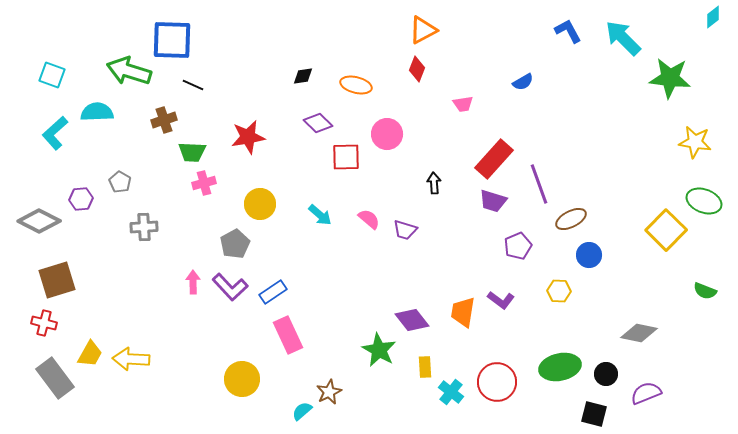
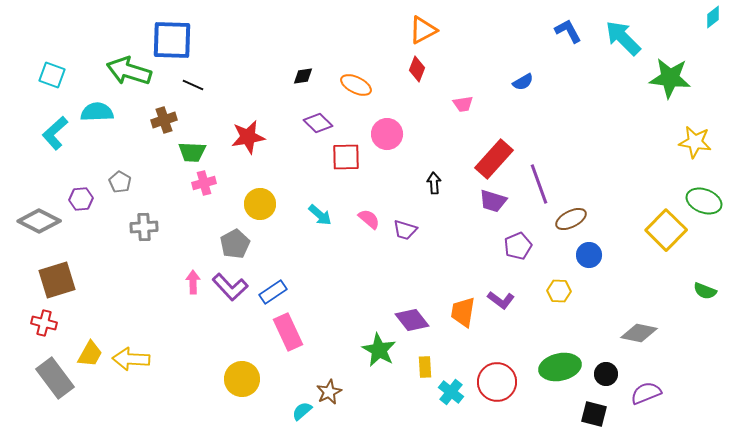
orange ellipse at (356, 85): rotated 12 degrees clockwise
pink rectangle at (288, 335): moved 3 px up
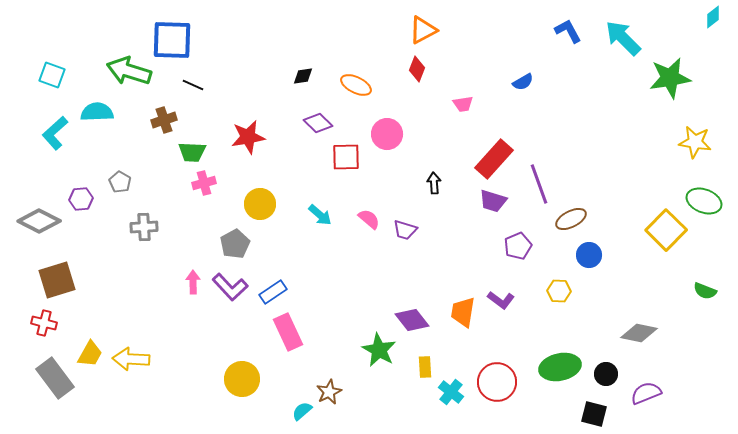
green star at (670, 78): rotated 15 degrees counterclockwise
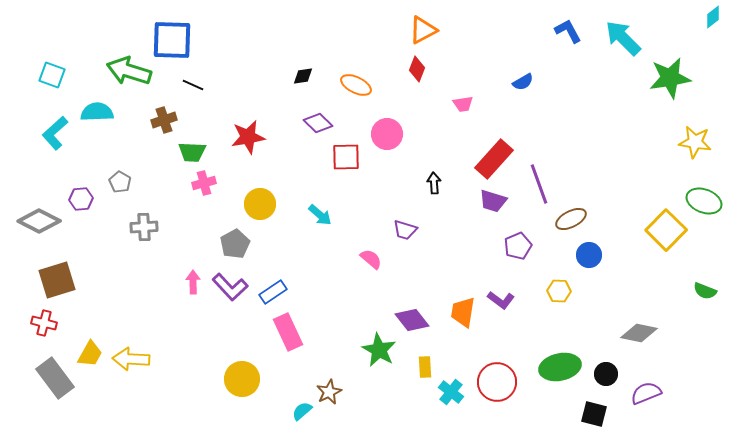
pink semicircle at (369, 219): moved 2 px right, 40 px down
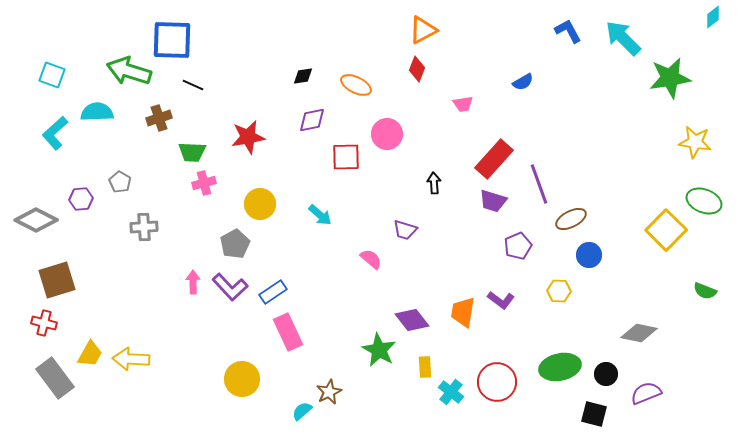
brown cross at (164, 120): moved 5 px left, 2 px up
purple diamond at (318, 123): moved 6 px left, 3 px up; rotated 56 degrees counterclockwise
gray diamond at (39, 221): moved 3 px left, 1 px up
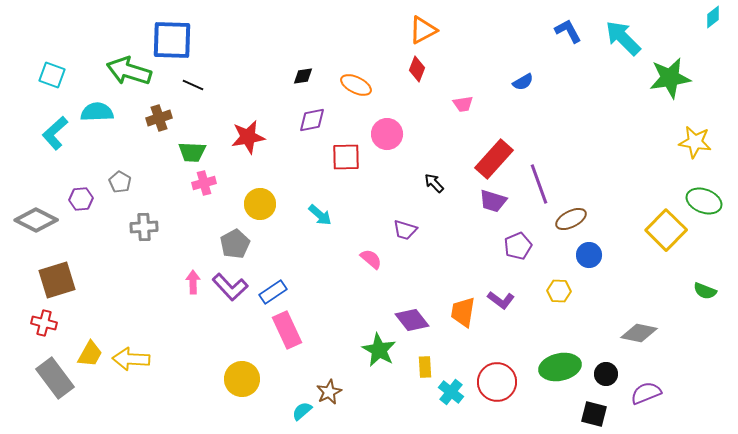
black arrow at (434, 183): rotated 40 degrees counterclockwise
pink rectangle at (288, 332): moved 1 px left, 2 px up
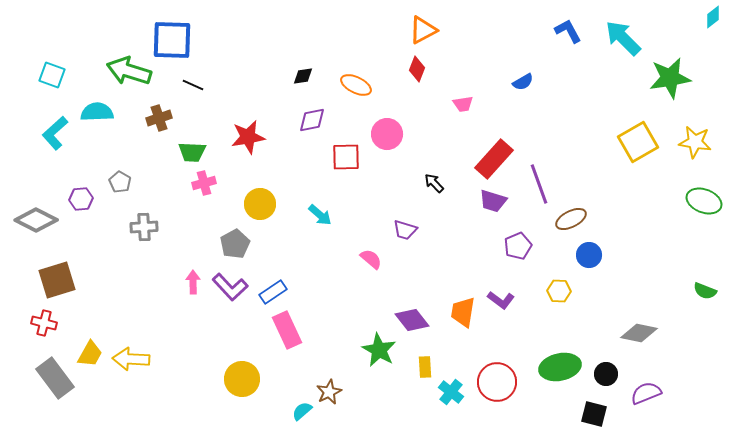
yellow square at (666, 230): moved 28 px left, 88 px up; rotated 15 degrees clockwise
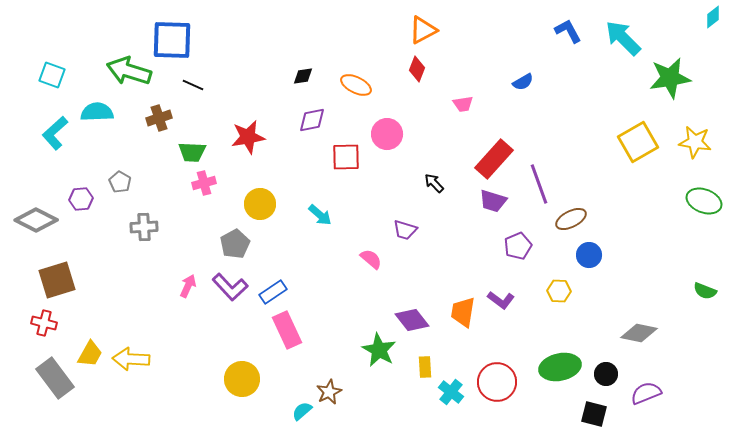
pink arrow at (193, 282): moved 5 px left, 4 px down; rotated 25 degrees clockwise
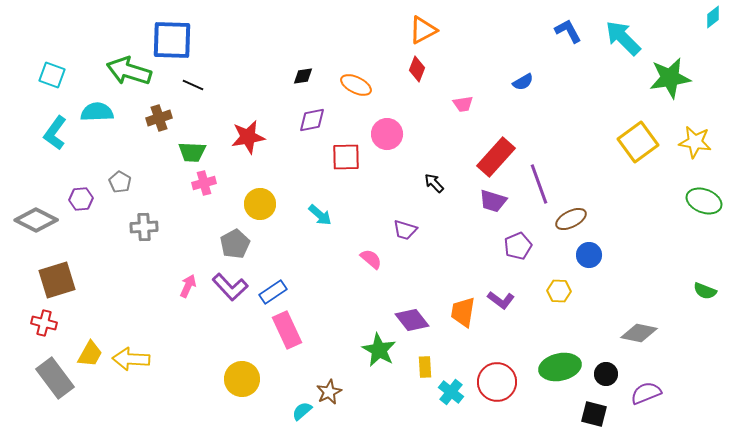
cyan L-shape at (55, 133): rotated 12 degrees counterclockwise
yellow square at (638, 142): rotated 6 degrees counterclockwise
red rectangle at (494, 159): moved 2 px right, 2 px up
